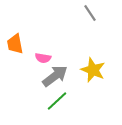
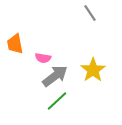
yellow star: rotated 15 degrees clockwise
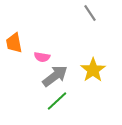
orange trapezoid: moved 1 px left, 1 px up
pink semicircle: moved 1 px left, 1 px up
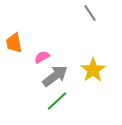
pink semicircle: rotated 140 degrees clockwise
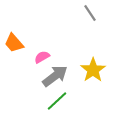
orange trapezoid: rotated 30 degrees counterclockwise
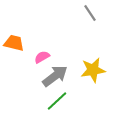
orange trapezoid: rotated 145 degrees clockwise
yellow star: rotated 25 degrees clockwise
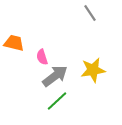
pink semicircle: rotated 77 degrees counterclockwise
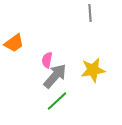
gray line: rotated 30 degrees clockwise
orange trapezoid: rotated 130 degrees clockwise
pink semicircle: moved 5 px right, 3 px down; rotated 28 degrees clockwise
gray arrow: rotated 12 degrees counterclockwise
